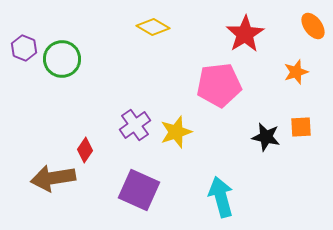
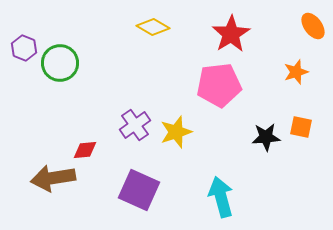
red star: moved 14 px left
green circle: moved 2 px left, 4 px down
orange square: rotated 15 degrees clockwise
black star: rotated 16 degrees counterclockwise
red diamond: rotated 50 degrees clockwise
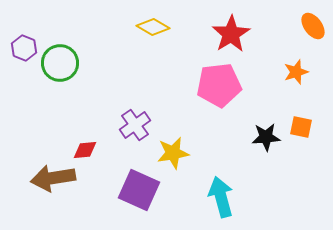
yellow star: moved 3 px left, 21 px down; rotated 8 degrees clockwise
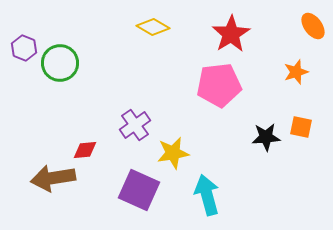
cyan arrow: moved 14 px left, 2 px up
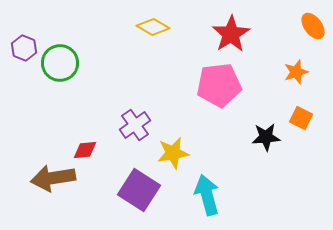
orange square: moved 9 px up; rotated 15 degrees clockwise
purple square: rotated 9 degrees clockwise
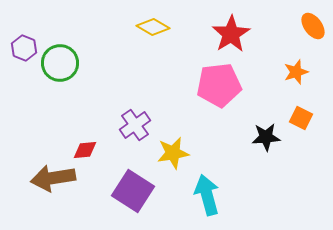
purple square: moved 6 px left, 1 px down
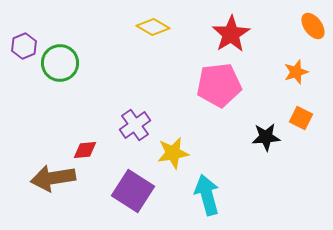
purple hexagon: moved 2 px up; rotated 15 degrees clockwise
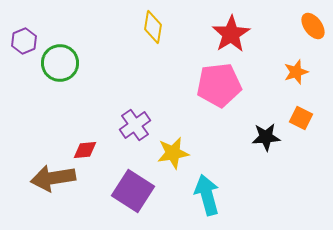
yellow diamond: rotated 68 degrees clockwise
purple hexagon: moved 5 px up
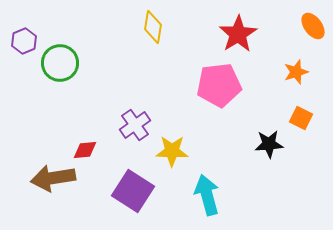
red star: moved 7 px right
black star: moved 3 px right, 7 px down
yellow star: moved 1 px left, 2 px up; rotated 12 degrees clockwise
